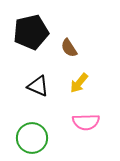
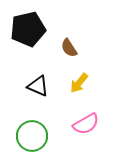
black pentagon: moved 3 px left, 3 px up
pink semicircle: moved 2 px down; rotated 28 degrees counterclockwise
green circle: moved 2 px up
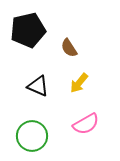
black pentagon: moved 1 px down
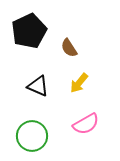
black pentagon: moved 1 px right, 1 px down; rotated 12 degrees counterclockwise
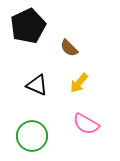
black pentagon: moved 1 px left, 5 px up
brown semicircle: rotated 12 degrees counterclockwise
black triangle: moved 1 px left, 1 px up
pink semicircle: rotated 60 degrees clockwise
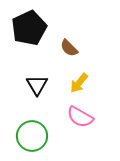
black pentagon: moved 1 px right, 2 px down
black triangle: rotated 35 degrees clockwise
pink semicircle: moved 6 px left, 7 px up
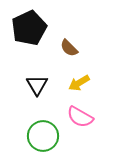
yellow arrow: rotated 20 degrees clockwise
green circle: moved 11 px right
